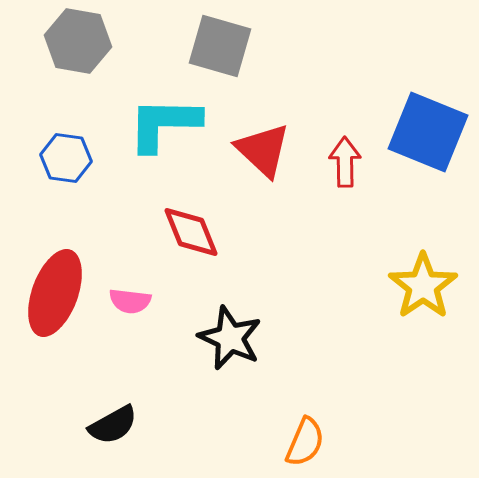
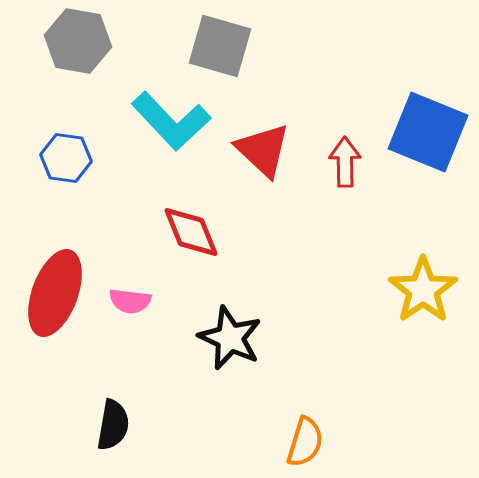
cyan L-shape: moved 7 px right, 3 px up; rotated 134 degrees counterclockwise
yellow star: moved 4 px down
black semicircle: rotated 51 degrees counterclockwise
orange semicircle: rotated 6 degrees counterclockwise
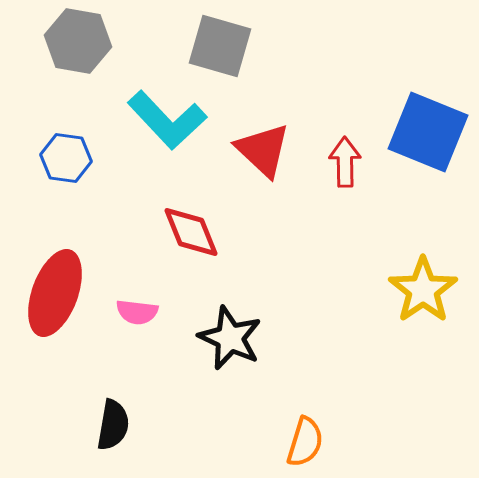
cyan L-shape: moved 4 px left, 1 px up
pink semicircle: moved 7 px right, 11 px down
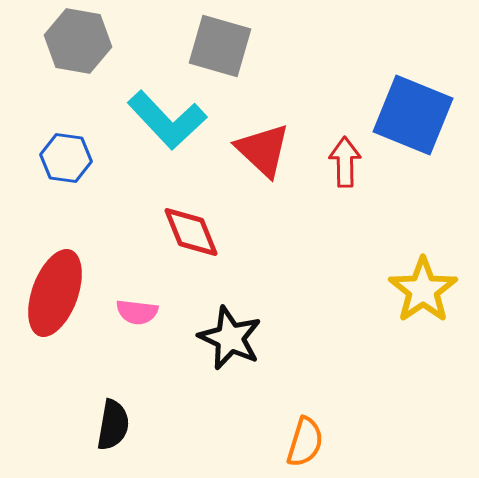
blue square: moved 15 px left, 17 px up
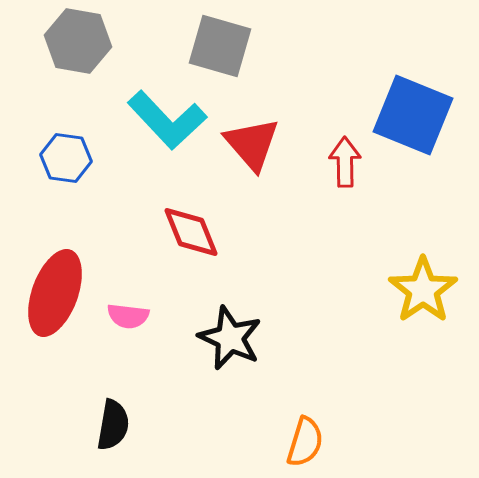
red triangle: moved 11 px left, 6 px up; rotated 6 degrees clockwise
pink semicircle: moved 9 px left, 4 px down
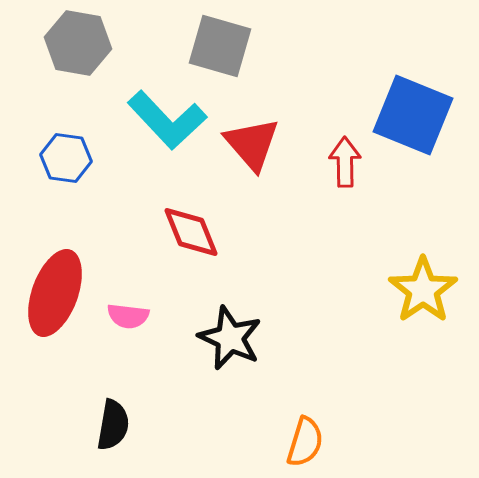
gray hexagon: moved 2 px down
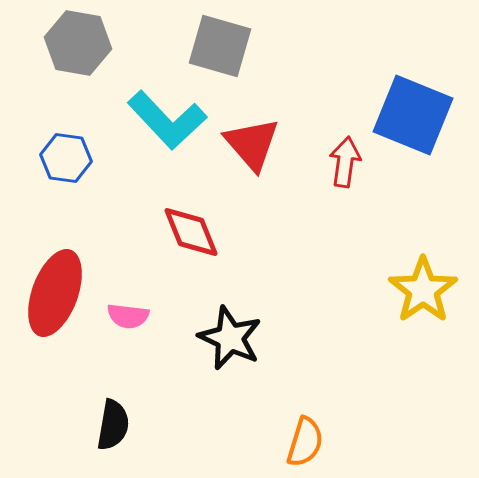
red arrow: rotated 9 degrees clockwise
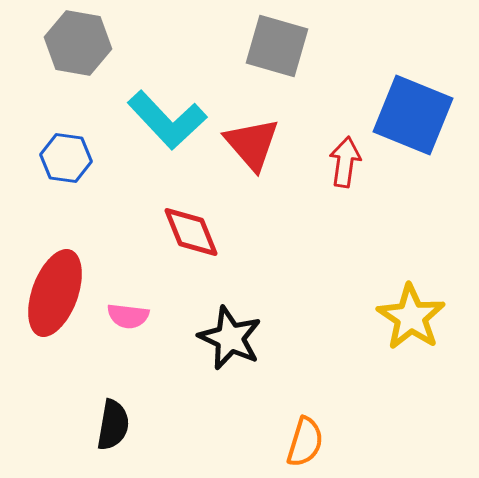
gray square: moved 57 px right
yellow star: moved 12 px left, 27 px down; rotated 4 degrees counterclockwise
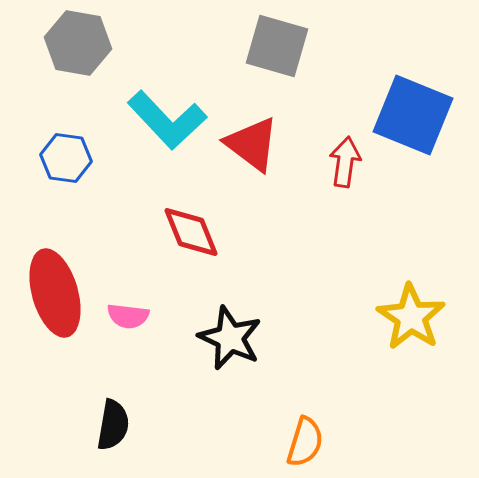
red triangle: rotated 12 degrees counterclockwise
red ellipse: rotated 36 degrees counterclockwise
